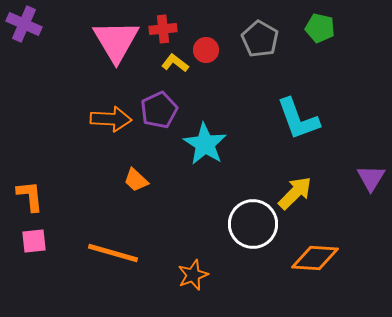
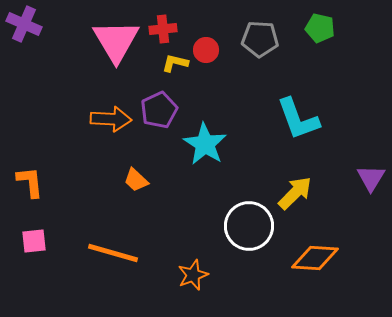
gray pentagon: rotated 27 degrees counterclockwise
yellow L-shape: rotated 24 degrees counterclockwise
orange L-shape: moved 14 px up
white circle: moved 4 px left, 2 px down
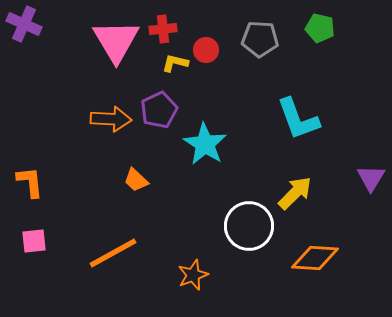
orange line: rotated 45 degrees counterclockwise
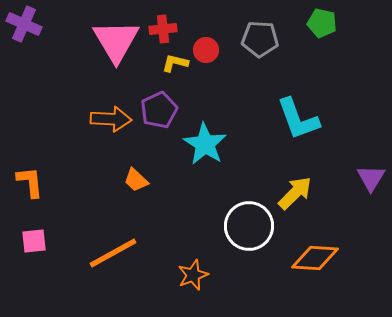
green pentagon: moved 2 px right, 5 px up
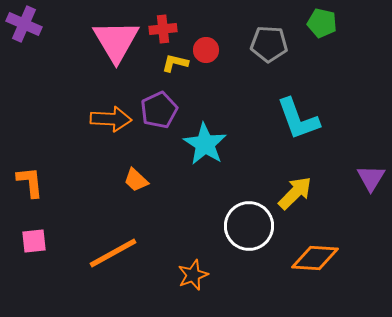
gray pentagon: moved 9 px right, 5 px down
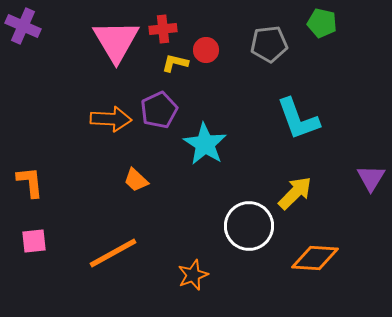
purple cross: moved 1 px left, 2 px down
gray pentagon: rotated 9 degrees counterclockwise
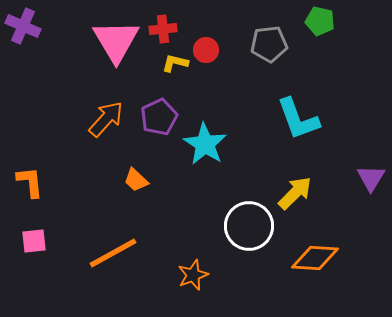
green pentagon: moved 2 px left, 2 px up
purple pentagon: moved 7 px down
orange arrow: moved 5 px left; rotated 51 degrees counterclockwise
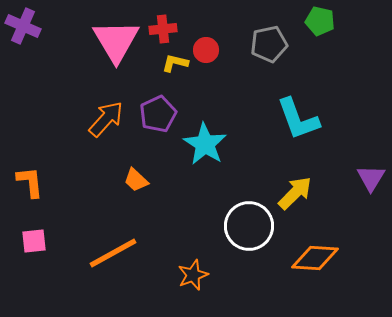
gray pentagon: rotated 6 degrees counterclockwise
purple pentagon: moved 1 px left, 3 px up
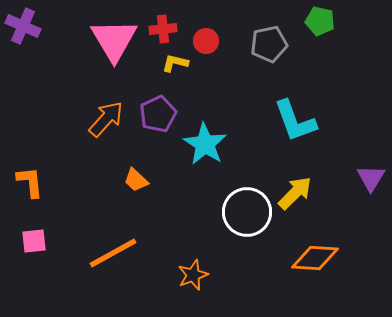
pink triangle: moved 2 px left, 1 px up
red circle: moved 9 px up
cyan L-shape: moved 3 px left, 2 px down
white circle: moved 2 px left, 14 px up
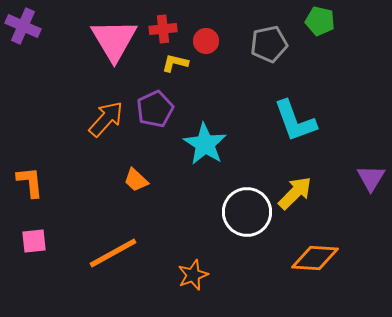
purple pentagon: moved 3 px left, 5 px up
